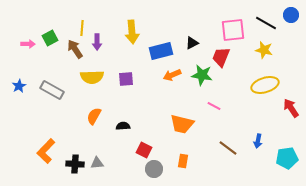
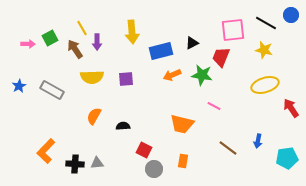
yellow line: rotated 35 degrees counterclockwise
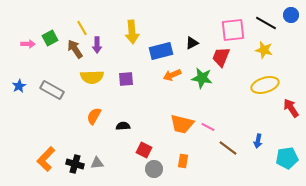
purple arrow: moved 3 px down
green star: moved 3 px down
pink line: moved 6 px left, 21 px down
orange L-shape: moved 8 px down
black cross: rotated 12 degrees clockwise
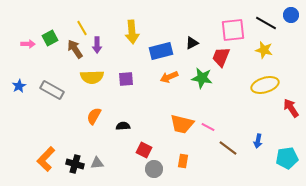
orange arrow: moved 3 px left, 2 px down
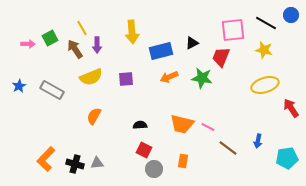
yellow semicircle: moved 1 px left; rotated 20 degrees counterclockwise
black semicircle: moved 17 px right, 1 px up
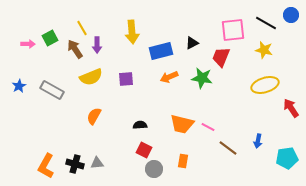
orange L-shape: moved 7 px down; rotated 15 degrees counterclockwise
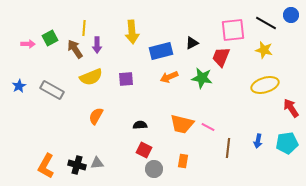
yellow line: moved 2 px right; rotated 35 degrees clockwise
orange semicircle: moved 2 px right
brown line: rotated 60 degrees clockwise
cyan pentagon: moved 15 px up
black cross: moved 2 px right, 1 px down
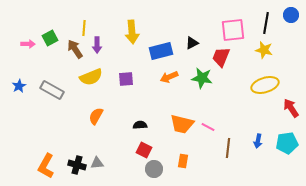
black line: rotated 70 degrees clockwise
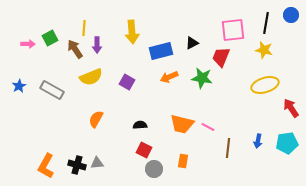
purple square: moved 1 px right, 3 px down; rotated 35 degrees clockwise
orange semicircle: moved 3 px down
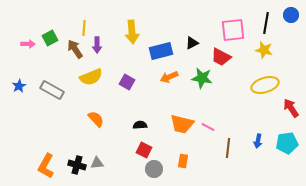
red trapezoid: rotated 85 degrees counterclockwise
orange semicircle: rotated 108 degrees clockwise
